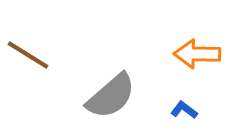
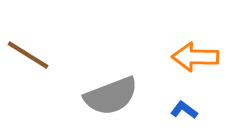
orange arrow: moved 2 px left, 3 px down
gray semicircle: rotated 20 degrees clockwise
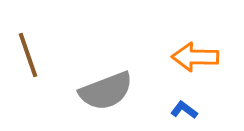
brown line: rotated 39 degrees clockwise
gray semicircle: moved 5 px left, 5 px up
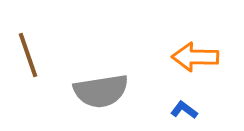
gray semicircle: moved 5 px left; rotated 12 degrees clockwise
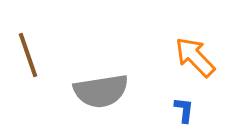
orange arrow: rotated 45 degrees clockwise
blue L-shape: rotated 60 degrees clockwise
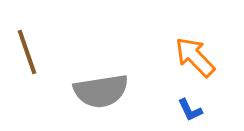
brown line: moved 1 px left, 3 px up
blue L-shape: moved 6 px right; rotated 148 degrees clockwise
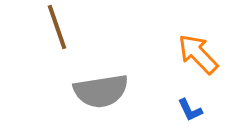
brown line: moved 30 px right, 25 px up
orange arrow: moved 3 px right, 3 px up
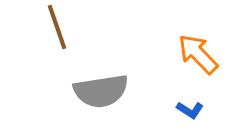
blue L-shape: rotated 32 degrees counterclockwise
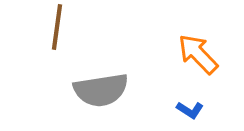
brown line: rotated 27 degrees clockwise
gray semicircle: moved 1 px up
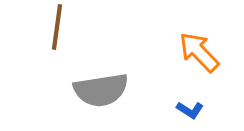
orange arrow: moved 1 px right, 2 px up
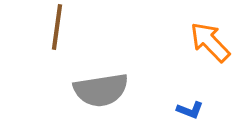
orange arrow: moved 11 px right, 10 px up
blue L-shape: rotated 12 degrees counterclockwise
